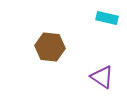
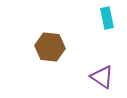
cyan rectangle: rotated 65 degrees clockwise
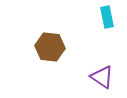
cyan rectangle: moved 1 px up
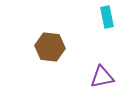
purple triangle: rotated 45 degrees counterclockwise
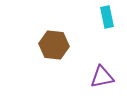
brown hexagon: moved 4 px right, 2 px up
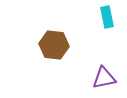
purple triangle: moved 2 px right, 1 px down
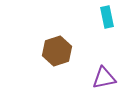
brown hexagon: moved 3 px right, 6 px down; rotated 24 degrees counterclockwise
